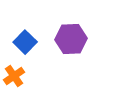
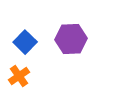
orange cross: moved 5 px right
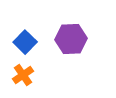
orange cross: moved 4 px right, 1 px up
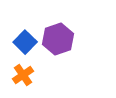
purple hexagon: moved 13 px left; rotated 16 degrees counterclockwise
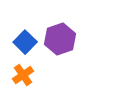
purple hexagon: moved 2 px right
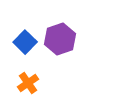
orange cross: moved 5 px right, 8 px down
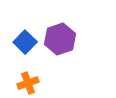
orange cross: rotated 15 degrees clockwise
